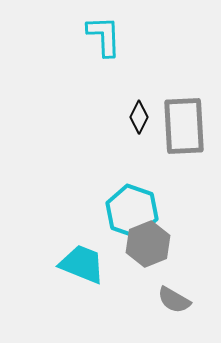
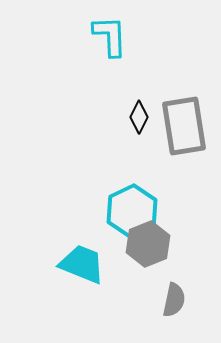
cyan L-shape: moved 6 px right
gray rectangle: rotated 6 degrees counterclockwise
cyan hexagon: rotated 15 degrees clockwise
gray semicircle: rotated 108 degrees counterclockwise
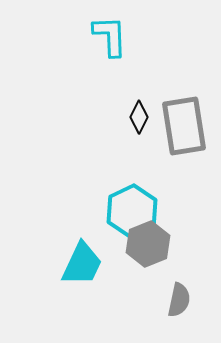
cyan trapezoid: rotated 93 degrees clockwise
gray semicircle: moved 5 px right
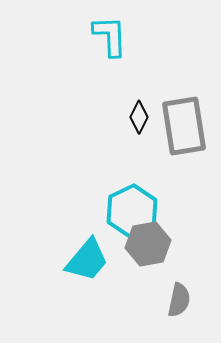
gray hexagon: rotated 12 degrees clockwise
cyan trapezoid: moved 5 px right, 4 px up; rotated 15 degrees clockwise
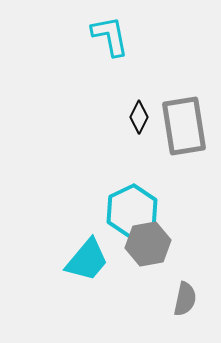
cyan L-shape: rotated 9 degrees counterclockwise
gray semicircle: moved 6 px right, 1 px up
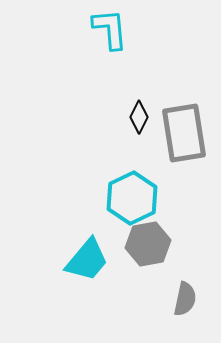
cyan L-shape: moved 7 px up; rotated 6 degrees clockwise
gray rectangle: moved 7 px down
cyan hexagon: moved 13 px up
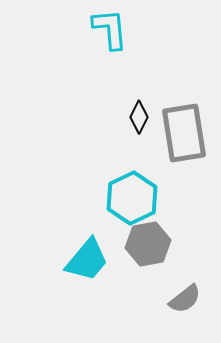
gray semicircle: rotated 40 degrees clockwise
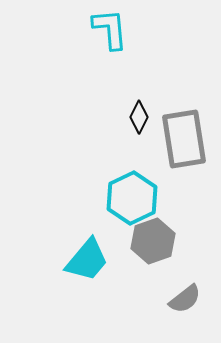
gray rectangle: moved 6 px down
gray hexagon: moved 5 px right, 3 px up; rotated 9 degrees counterclockwise
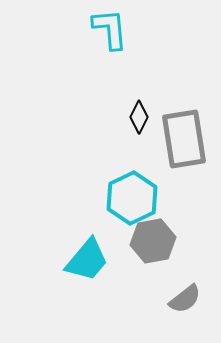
gray hexagon: rotated 9 degrees clockwise
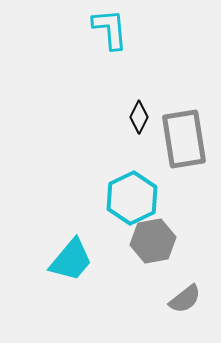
cyan trapezoid: moved 16 px left
